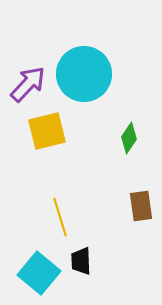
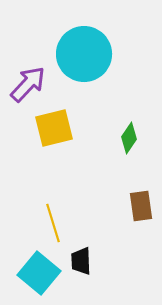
cyan circle: moved 20 px up
yellow square: moved 7 px right, 3 px up
yellow line: moved 7 px left, 6 px down
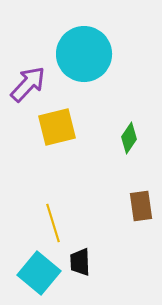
yellow square: moved 3 px right, 1 px up
black trapezoid: moved 1 px left, 1 px down
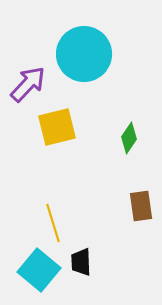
black trapezoid: moved 1 px right
cyan square: moved 3 px up
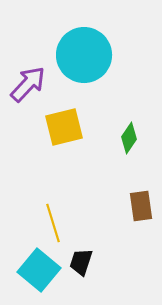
cyan circle: moved 1 px down
yellow square: moved 7 px right
black trapezoid: rotated 20 degrees clockwise
